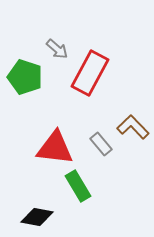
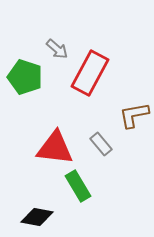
brown L-shape: moved 1 px right, 12 px up; rotated 56 degrees counterclockwise
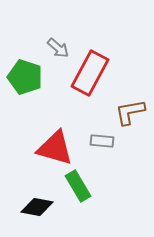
gray arrow: moved 1 px right, 1 px up
brown L-shape: moved 4 px left, 3 px up
gray rectangle: moved 1 px right, 3 px up; rotated 45 degrees counterclockwise
red triangle: rotated 9 degrees clockwise
black diamond: moved 10 px up
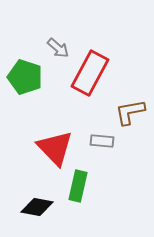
red triangle: rotated 30 degrees clockwise
green rectangle: rotated 44 degrees clockwise
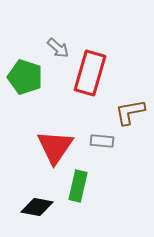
red rectangle: rotated 12 degrees counterclockwise
red triangle: moved 1 px up; rotated 18 degrees clockwise
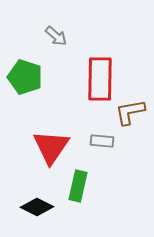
gray arrow: moved 2 px left, 12 px up
red rectangle: moved 10 px right, 6 px down; rotated 15 degrees counterclockwise
red triangle: moved 4 px left
black diamond: rotated 16 degrees clockwise
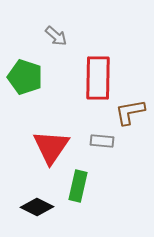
red rectangle: moved 2 px left, 1 px up
